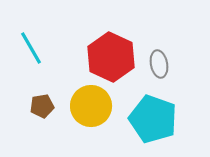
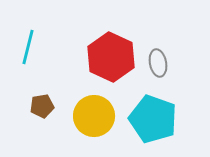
cyan line: moved 3 px left, 1 px up; rotated 44 degrees clockwise
gray ellipse: moved 1 px left, 1 px up
yellow circle: moved 3 px right, 10 px down
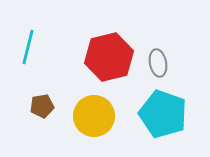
red hexagon: moved 2 px left; rotated 21 degrees clockwise
cyan pentagon: moved 10 px right, 5 px up
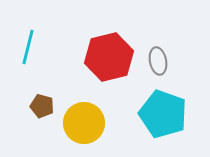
gray ellipse: moved 2 px up
brown pentagon: rotated 25 degrees clockwise
yellow circle: moved 10 px left, 7 px down
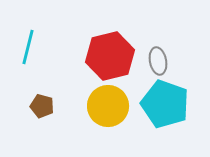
red hexagon: moved 1 px right, 1 px up
cyan pentagon: moved 2 px right, 10 px up
yellow circle: moved 24 px right, 17 px up
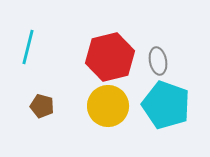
red hexagon: moved 1 px down
cyan pentagon: moved 1 px right, 1 px down
